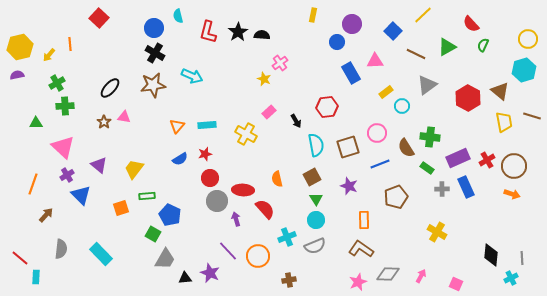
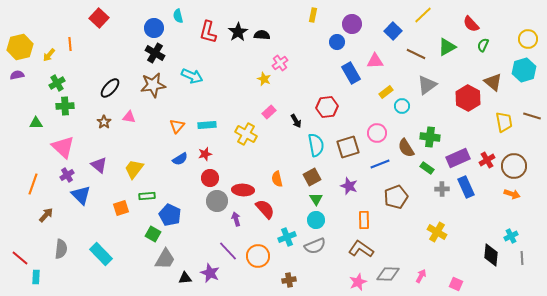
brown triangle at (500, 91): moved 7 px left, 9 px up
pink triangle at (124, 117): moved 5 px right
cyan cross at (511, 278): moved 42 px up
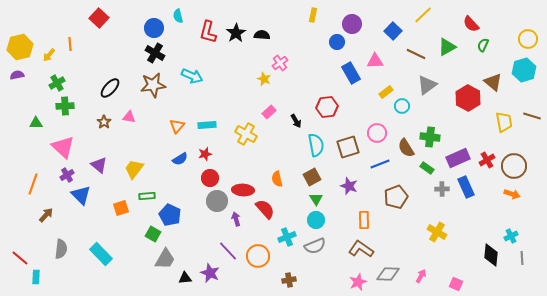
black star at (238, 32): moved 2 px left, 1 px down
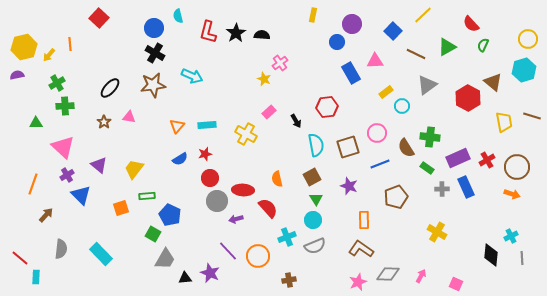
yellow hexagon at (20, 47): moved 4 px right
brown circle at (514, 166): moved 3 px right, 1 px down
red semicircle at (265, 209): moved 3 px right, 1 px up
purple arrow at (236, 219): rotated 88 degrees counterclockwise
cyan circle at (316, 220): moved 3 px left
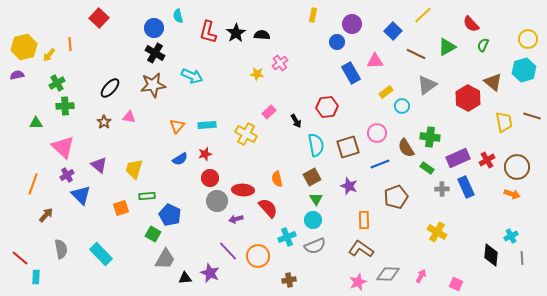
yellow star at (264, 79): moved 7 px left, 5 px up; rotated 16 degrees counterclockwise
yellow trapezoid at (134, 169): rotated 20 degrees counterclockwise
gray semicircle at (61, 249): rotated 18 degrees counterclockwise
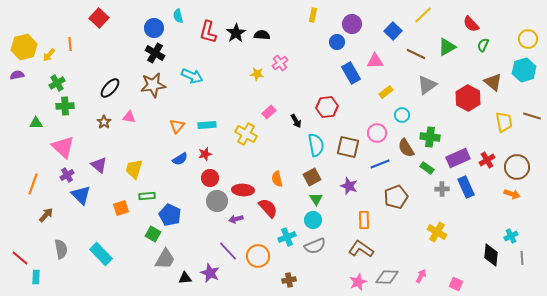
cyan circle at (402, 106): moved 9 px down
brown square at (348, 147): rotated 30 degrees clockwise
gray diamond at (388, 274): moved 1 px left, 3 px down
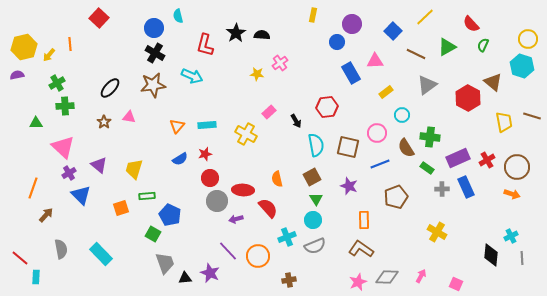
yellow line at (423, 15): moved 2 px right, 2 px down
red L-shape at (208, 32): moved 3 px left, 13 px down
cyan hexagon at (524, 70): moved 2 px left, 4 px up; rotated 25 degrees counterclockwise
purple cross at (67, 175): moved 2 px right, 2 px up
orange line at (33, 184): moved 4 px down
gray trapezoid at (165, 259): moved 4 px down; rotated 50 degrees counterclockwise
